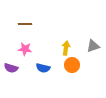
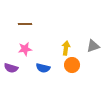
pink star: rotated 16 degrees counterclockwise
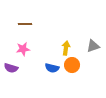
pink star: moved 2 px left
blue semicircle: moved 9 px right
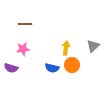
gray triangle: rotated 24 degrees counterclockwise
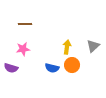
yellow arrow: moved 1 px right, 1 px up
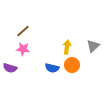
brown line: moved 2 px left, 7 px down; rotated 40 degrees counterclockwise
pink star: rotated 16 degrees clockwise
purple semicircle: moved 1 px left
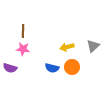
brown line: rotated 48 degrees counterclockwise
yellow arrow: rotated 112 degrees counterclockwise
orange circle: moved 2 px down
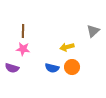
gray triangle: moved 15 px up
purple semicircle: moved 2 px right
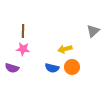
yellow arrow: moved 2 px left, 2 px down
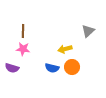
gray triangle: moved 5 px left
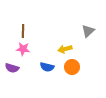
blue semicircle: moved 5 px left, 1 px up
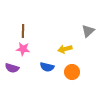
orange circle: moved 5 px down
